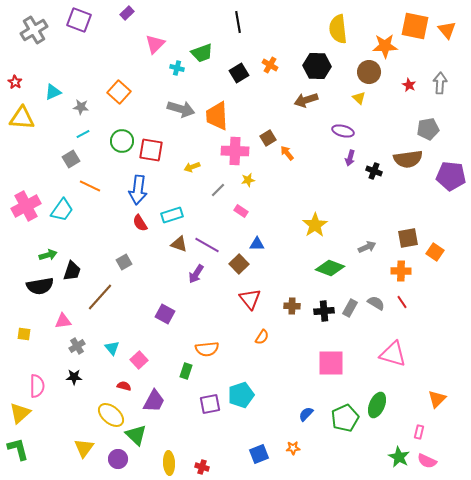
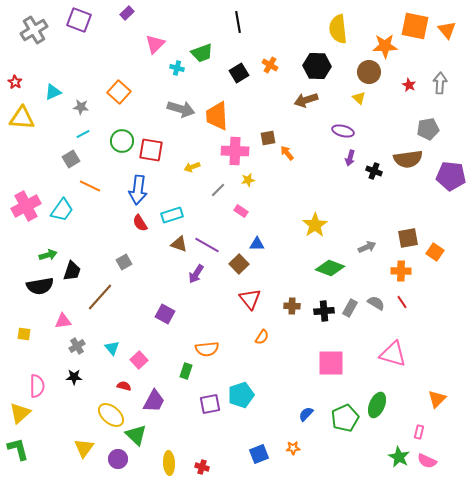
brown square at (268, 138): rotated 21 degrees clockwise
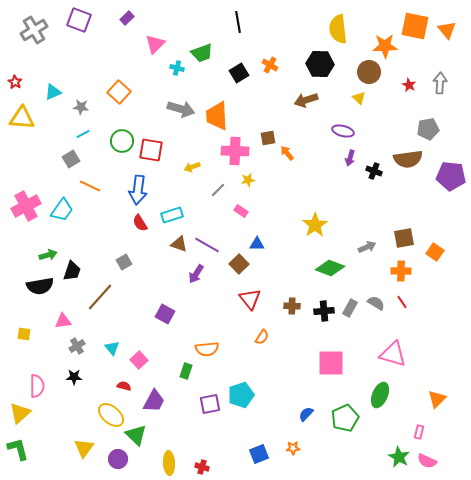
purple rectangle at (127, 13): moved 5 px down
black hexagon at (317, 66): moved 3 px right, 2 px up
brown square at (408, 238): moved 4 px left
green ellipse at (377, 405): moved 3 px right, 10 px up
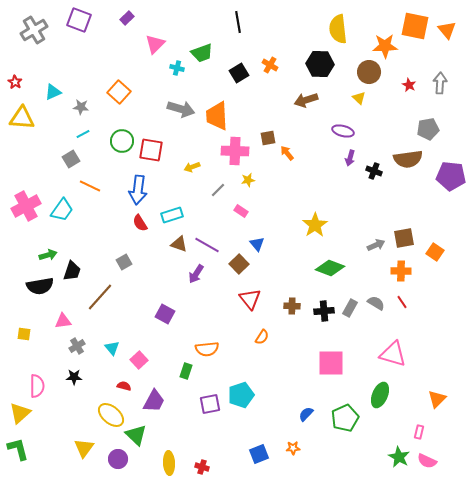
blue triangle at (257, 244): rotated 49 degrees clockwise
gray arrow at (367, 247): moved 9 px right, 2 px up
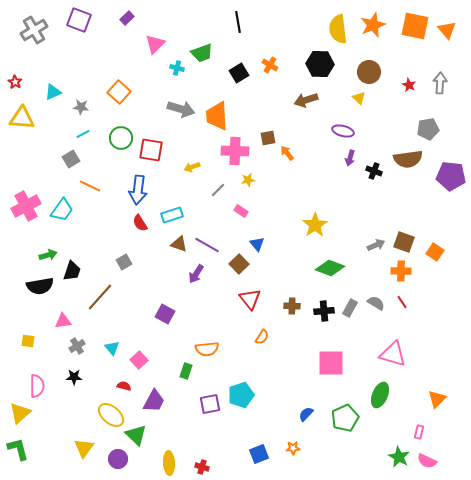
orange star at (385, 46): moved 12 px left, 21 px up; rotated 20 degrees counterclockwise
green circle at (122, 141): moved 1 px left, 3 px up
brown square at (404, 238): moved 4 px down; rotated 30 degrees clockwise
yellow square at (24, 334): moved 4 px right, 7 px down
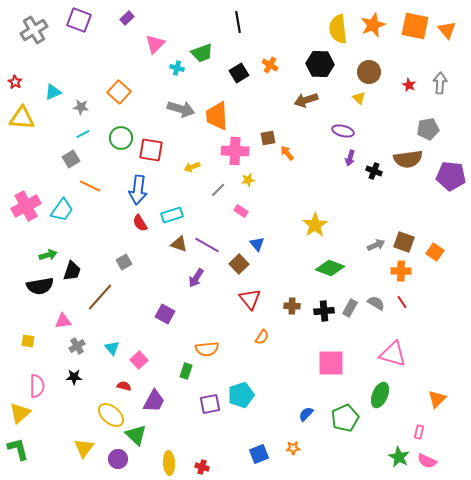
purple arrow at (196, 274): moved 4 px down
